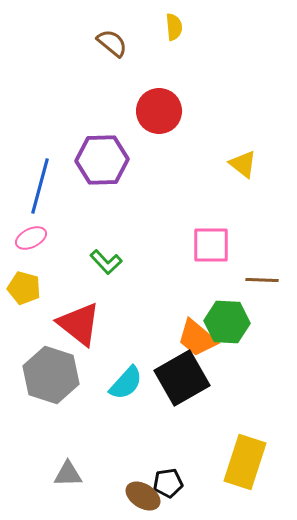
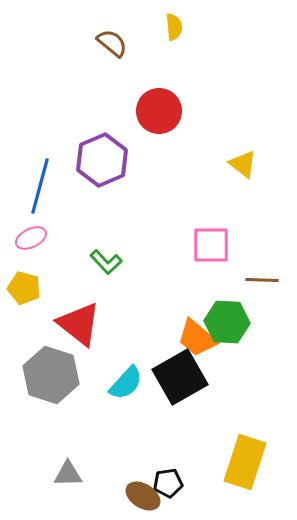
purple hexagon: rotated 21 degrees counterclockwise
black square: moved 2 px left, 1 px up
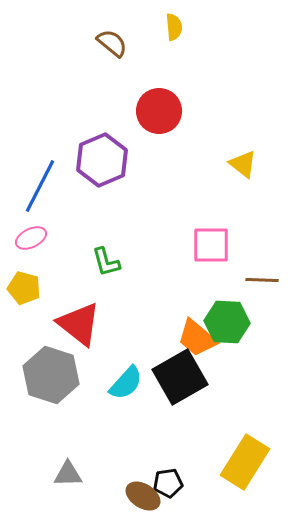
blue line: rotated 12 degrees clockwise
green L-shape: rotated 28 degrees clockwise
yellow rectangle: rotated 14 degrees clockwise
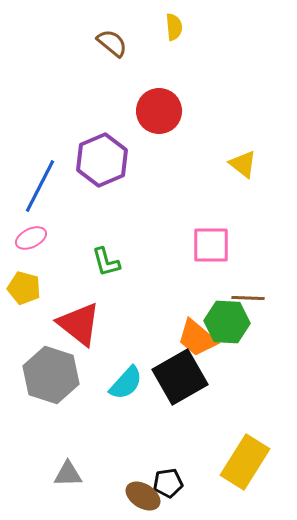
brown line: moved 14 px left, 18 px down
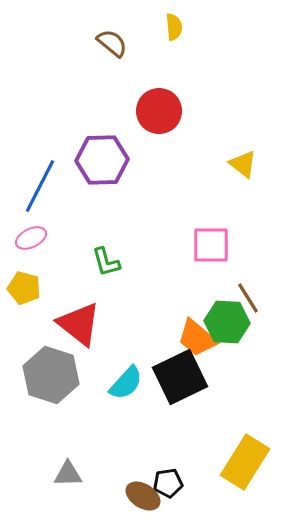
purple hexagon: rotated 21 degrees clockwise
brown line: rotated 56 degrees clockwise
black square: rotated 4 degrees clockwise
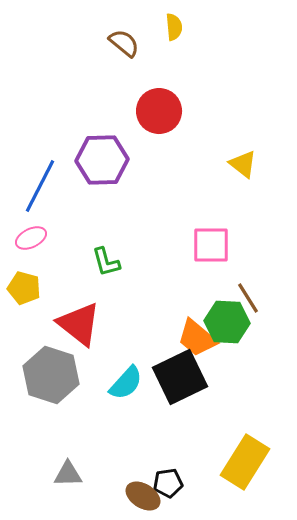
brown semicircle: moved 12 px right
